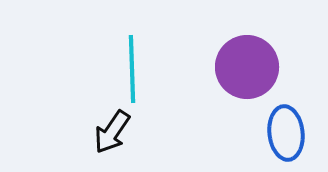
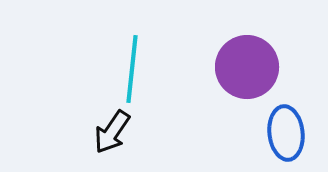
cyan line: rotated 8 degrees clockwise
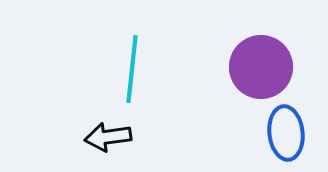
purple circle: moved 14 px right
black arrow: moved 4 px left, 5 px down; rotated 48 degrees clockwise
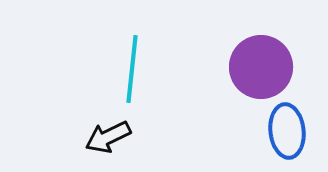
blue ellipse: moved 1 px right, 2 px up
black arrow: rotated 18 degrees counterclockwise
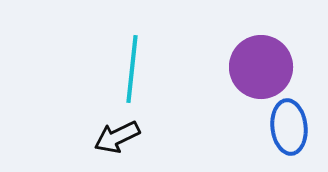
blue ellipse: moved 2 px right, 4 px up
black arrow: moved 9 px right
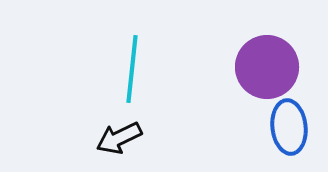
purple circle: moved 6 px right
black arrow: moved 2 px right, 1 px down
